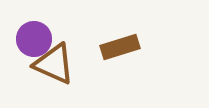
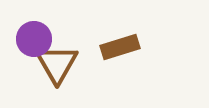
brown triangle: moved 3 px right; rotated 36 degrees clockwise
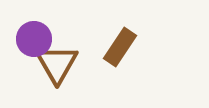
brown rectangle: rotated 39 degrees counterclockwise
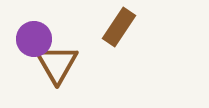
brown rectangle: moved 1 px left, 20 px up
